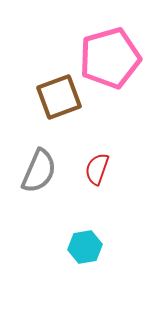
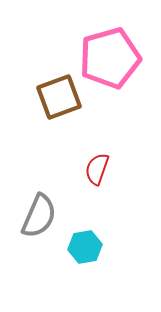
gray semicircle: moved 45 px down
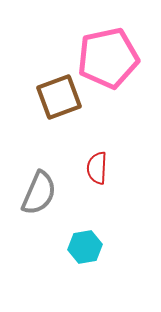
pink pentagon: moved 2 px left; rotated 4 degrees clockwise
red semicircle: moved 1 px up; rotated 16 degrees counterclockwise
gray semicircle: moved 23 px up
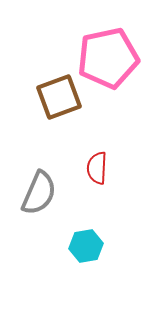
cyan hexagon: moved 1 px right, 1 px up
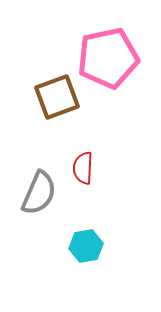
brown square: moved 2 px left
red semicircle: moved 14 px left
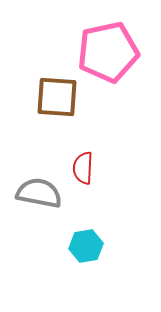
pink pentagon: moved 6 px up
brown square: rotated 24 degrees clockwise
gray semicircle: rotated 102 degrees counterclockwise
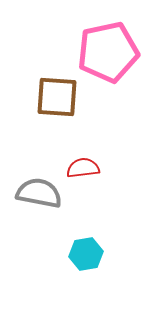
red semicircle: rotated 80 degrees clockwise
cyan hexagon: moved 8 px down
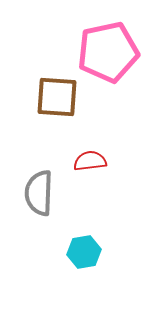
red semicircle: moved 7 px right, 7 px up
gray semicircle: rotated 99 degrees counterclockwise
cyan hexagon: moved 2 px left, 2 px up
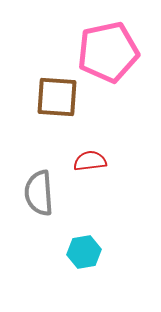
gray semicircle: rotated 6 degrees counterclockwise
